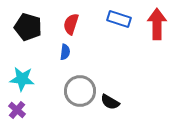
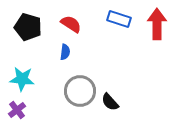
red semicircle: rotated 105 degrees clockwise
black semicircle: rotated 18 degrees clockwise
purple cross: rotated 12 degrees clockwise
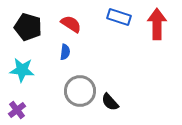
blue rectangle: moved 2 px up
cyan star: moved 9 px up
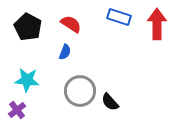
black pentagon: rotated 12 degrees clockwise
blue semicircle: rotated 14 degrees clockwise
cyan star: moved 5 px right, 10 px down
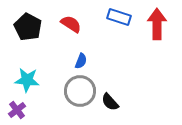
blue semicircle: moved 16 px right, 9 px down
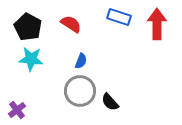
cyan star: moved 4 px right, 21 px up
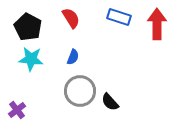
red semicircle: moved 6 px up; rotated 25 degrees clockwise
blue semicircle: moved 8 px left, 4 px up
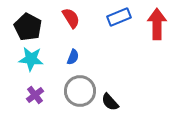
blue rectangle: rotated 40 degrees counterclockwise
purple cross: moved 18 px right, 15 px up
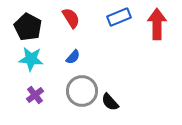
blue semicircle: rotated 21 degrees clockwise
gray circle: moved 2 px right
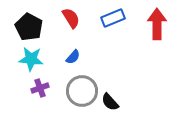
blue rectangle: moved 6 px left, 1 px down
black pentagon: moved 1 px right
purple cross: moved 5 px right, 7 px up; rotated 18 degrees clockwise
